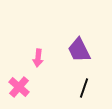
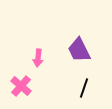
pink cross: moved 2 px right, 1 px up
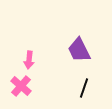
pink arrow: moved 9 px left, 2 px down
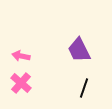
pink arrow: moved 8 px left, 4 px up; rotated 96 degrees clockwise
pink cross: moved 3 px up
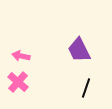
pink cross: moved 3 px left, 1 px up
black line: moved 2 px right
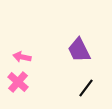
pink arrow: moved 1 px right, 1 px down
black line: rotated 18 degrees clockwise
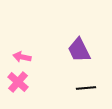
black line: rotated 48 degrees clockwise
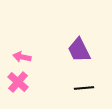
black line: moved 2 px left
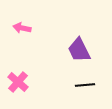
pink arrow: moved 29 px up
black line: moved 1 px right, 3 px up
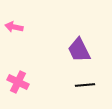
pink arrow: moved 8 px left, 1 px up
pink cross: rotated 15 degrees counterclockwise
